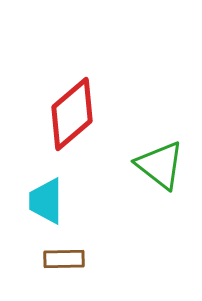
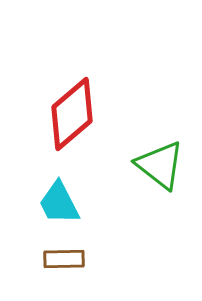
cyan trapezoid: moved 13 px right, 2 px down; rotated 27 degrees counterclockwise
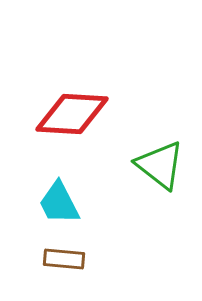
red diamond: rotated 44 degrees clockwise
brown rectangle: rotated 6 degrees clockwise
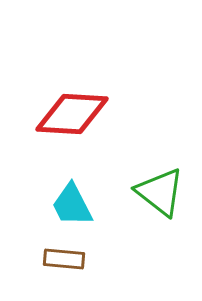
green triangle: moved 27 px down
cyan trapezoid: moved 13 px right, 2 px down
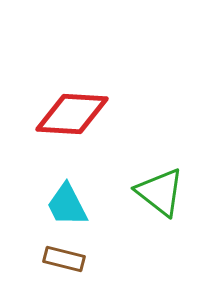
cyan trapezoid: moved 5 px left
brown rectangle: rotated 9 degrees clockwise
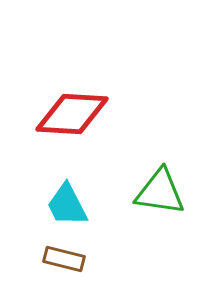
green triangle: rotated 30 degrees counterclockwise
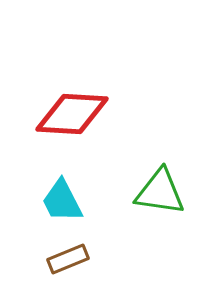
cyan trapezoid: moved 5 px left, 4 px up
brown rectangle: moved 4 px right; rotated 36 degrees counterclockwise
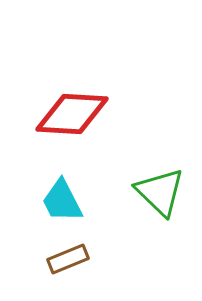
green triangle: rotated 36 degrees clockwise
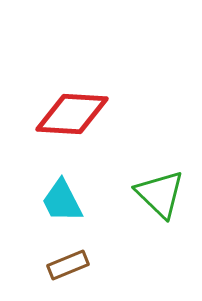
green triangle: moved 2 px down
brown rectangle: moved 6 px down
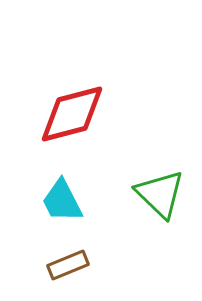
red diamond: rotated 18 degrees counterclockwise
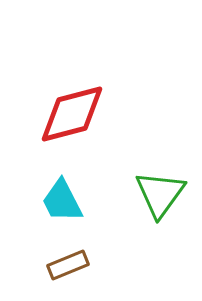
green triangle: rotated 22 degrees clockwise
